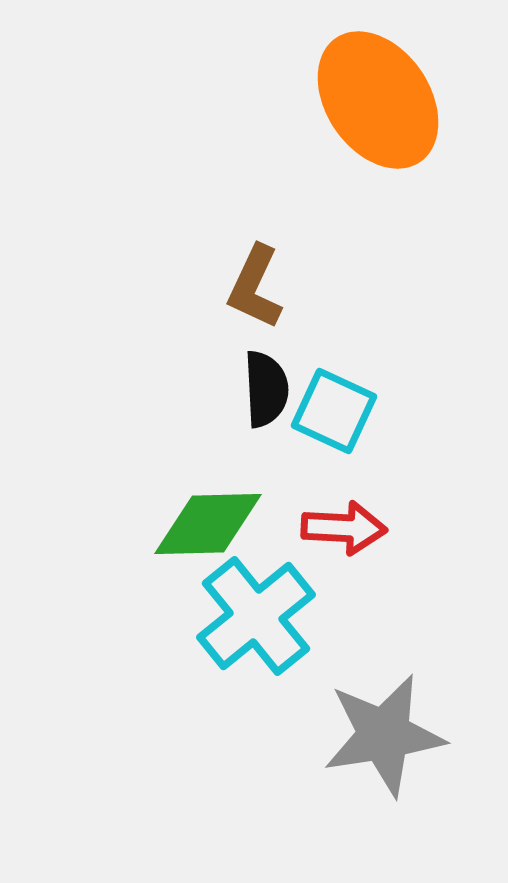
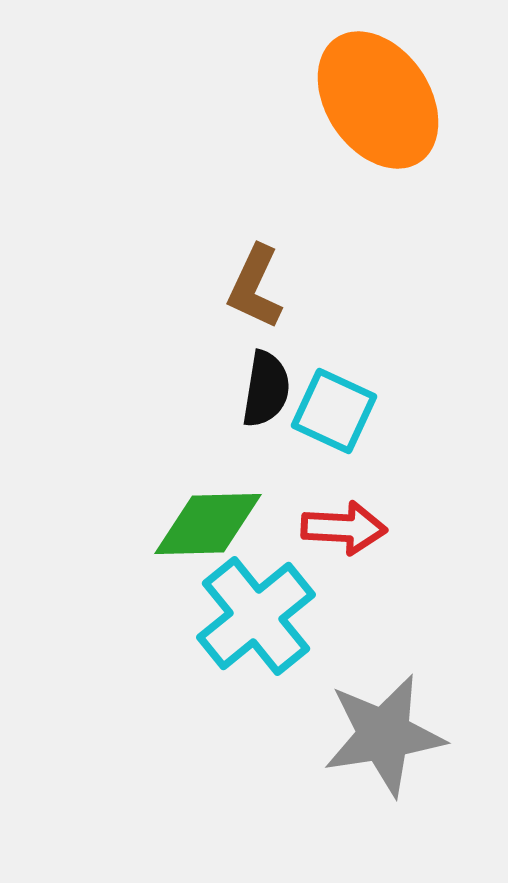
black semicircle: rotated 12 degrees clockwise
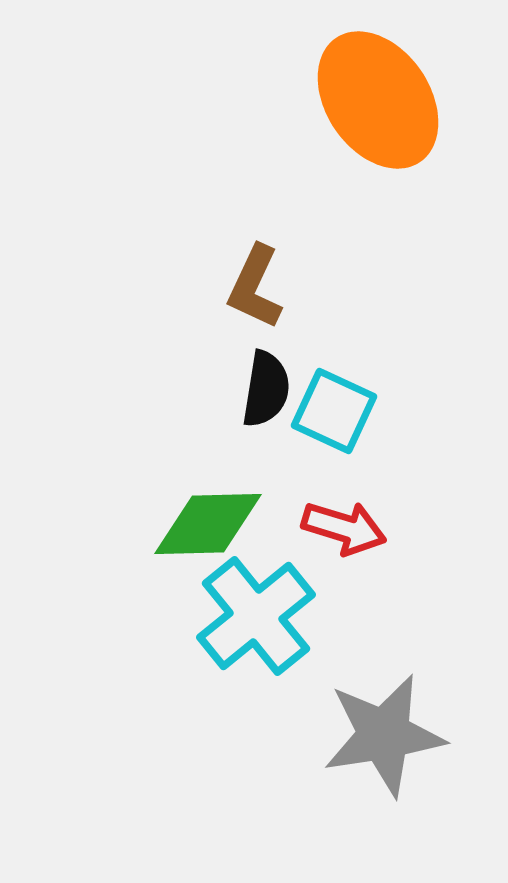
red arrow: rotated 14 degrees clockwise
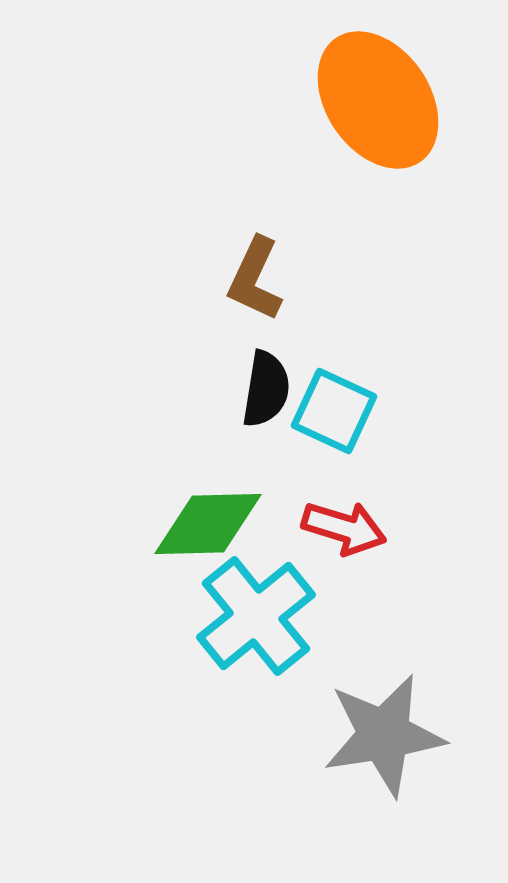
brown L-shape: moved 8 px up
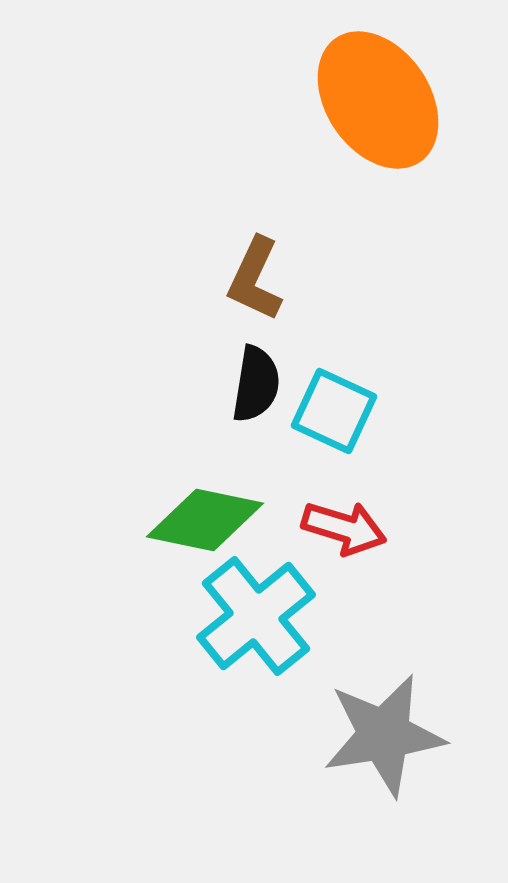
black semicircle: moved 10 px left, 5 px up
green diamond: moved 3 px left, 4 px up; rotated 13 degrees clockwise
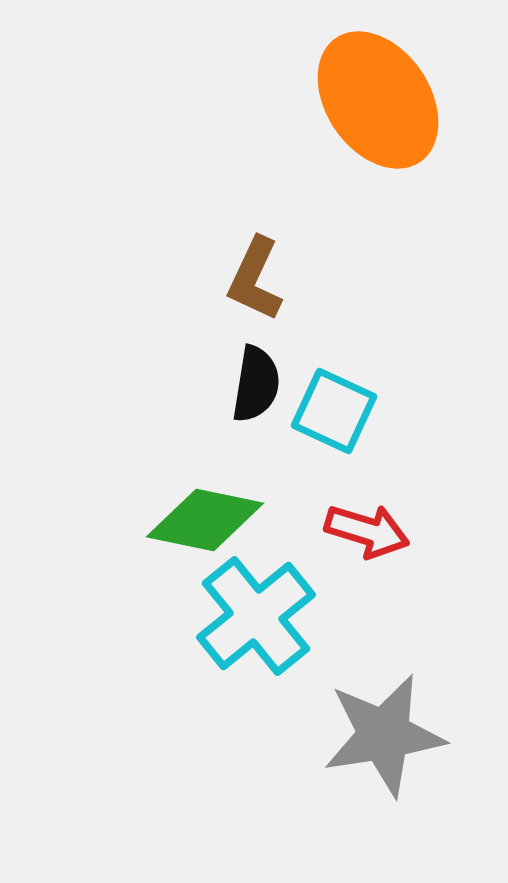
red arrow: moved 23 px right, 3 px down
